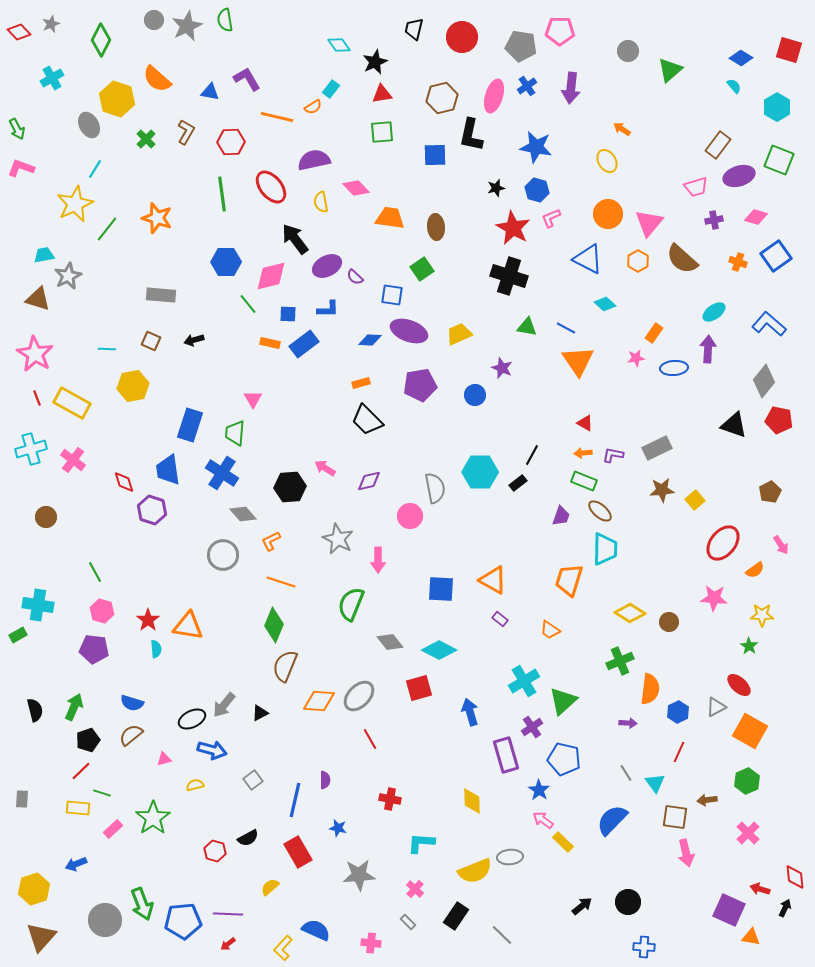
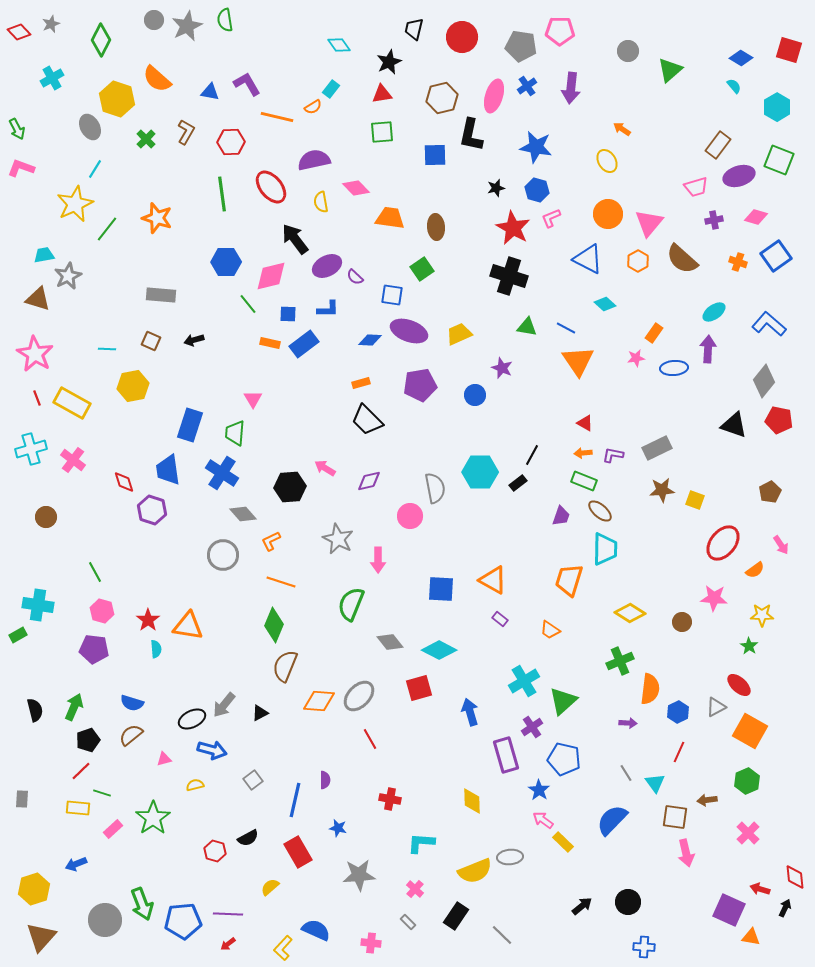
black star at (375, 62): moved 14 px right
purple L-shape at (247, 79): moved 5 px down
gray ellipse at (89, 125): moved 1 px right, 2 px down
yellow square at (695, 500): rotated 30 degrees counterclockwise
brown circle at (669, 622): moved 13 px right
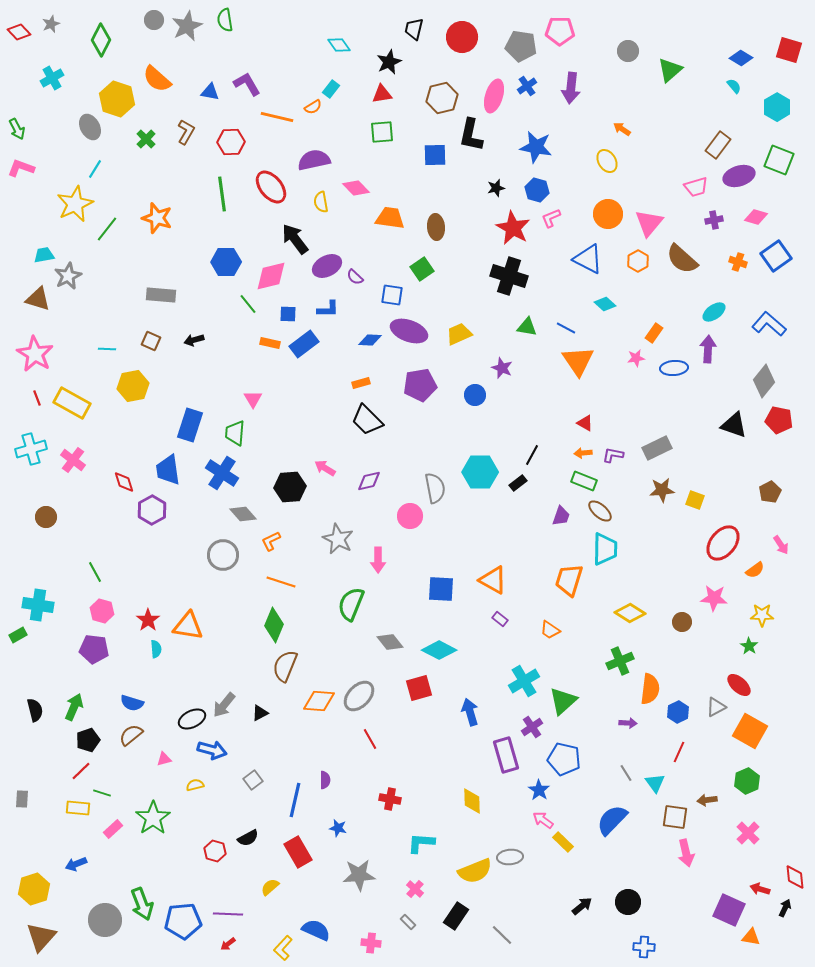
purple hexagon at (152, 510): rotated 12 degrees clockwise
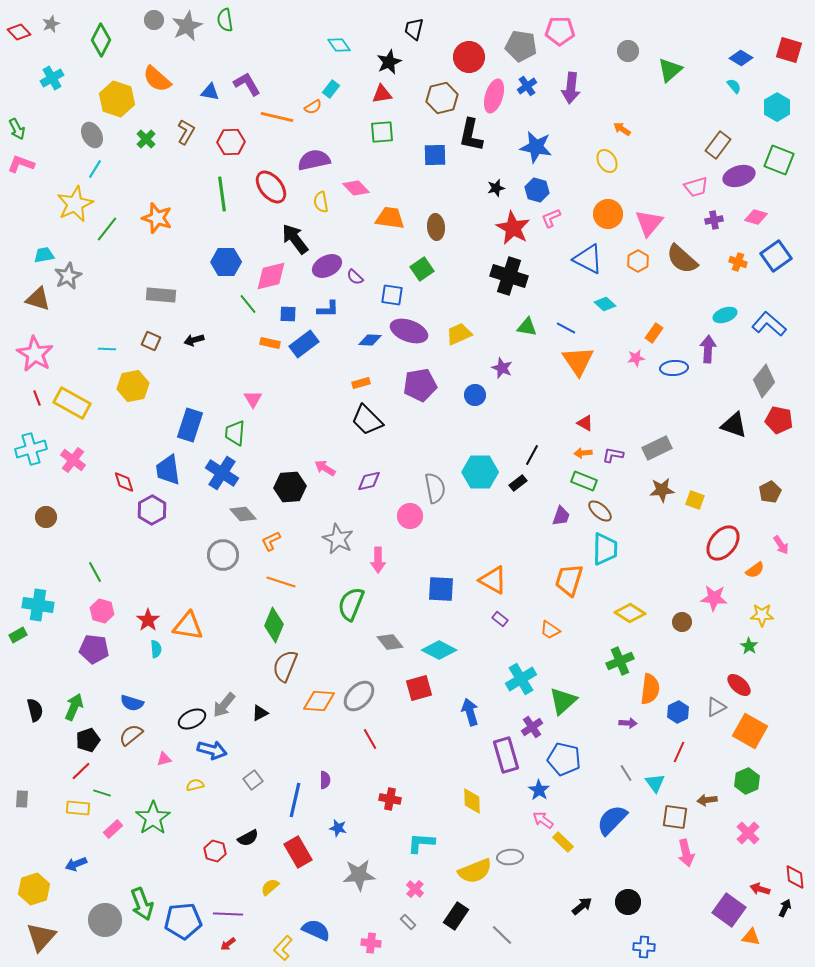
red circle at (462, 37): moved 7 px right, 20 px down
gray ellipse at (90, 127): moved 2 px right, 8 px down
pink L-shape at (21, 168): moved 4 px up
cyan ellipse at (714, 312): moved 11 px right, 3 px down; rotated 15 degrees clockwise
cyan cross at (524, 681): moved 3 px left, 2 px up
purple square at (729, 910): rotated 12 degrees clockwise
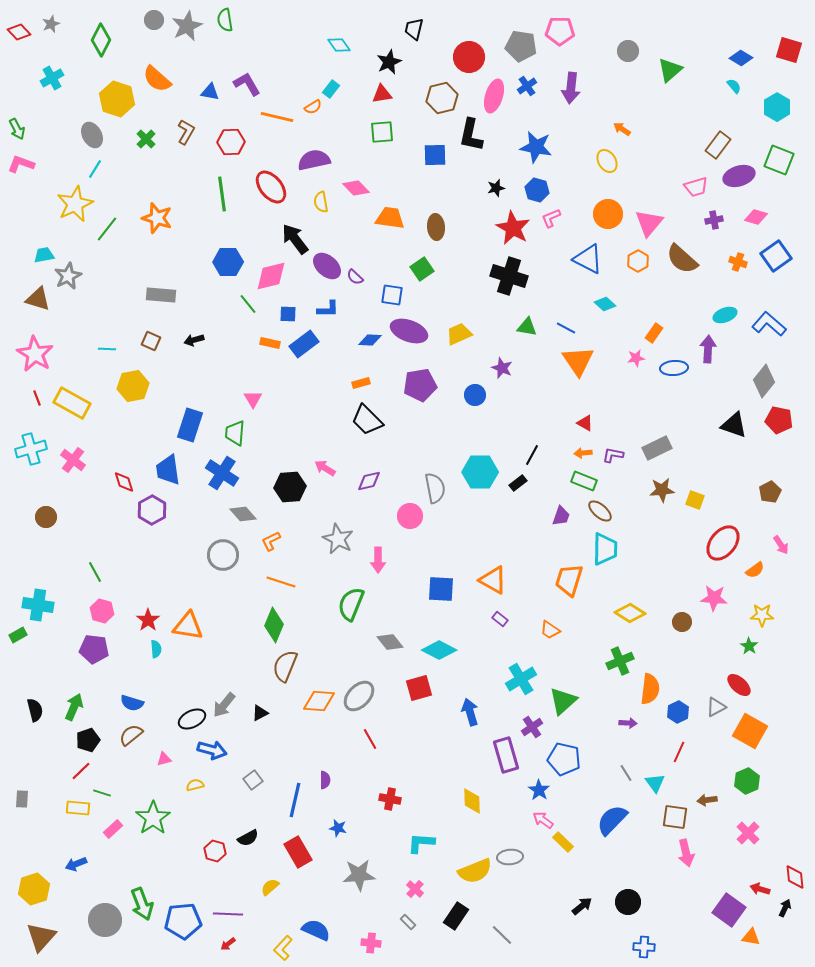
blue hexagon at (226, 262): moved 2 px right
purple ellipse at (327, 266): rotated 68 degrees clockwise
